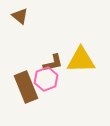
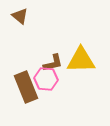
pink hexagon: rotated 25 degrees clockwise
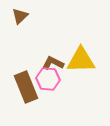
brown triangle: rotated 36 degrees clockwise
brown L-shape: rotated 140 degrees counterclockwise
pink hexagon: moved 2 px right
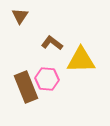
brown triangle: rotated 12 degrees counterclockwise
brown L-shape: moved 1 px left, 20 px up; rotated 10 degrees clockwise
pink hexagon: moved 1 px left
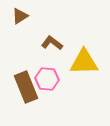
brown triangle: rotated 24 degrees clockwise
yellow triangle: moved 3 px right, 2 px down
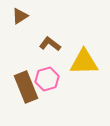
brown L-shape: moved 2 px left, 1 px down
pink hexagon: rotated 20 degrees counterclockwise
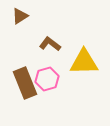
brown rectangle: moved 1 px left, 4 px up
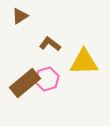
brown rectangle: rotated 72 degrees clockwise
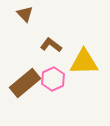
brown triangle: moved 5 px right, 2 px up; rotated 42 degrees counterclockwise
brown L-shape: moved 1 px right, 1 px down
pink hexagon: moved 6 px right; rotated 10 degrees counterclockwise
